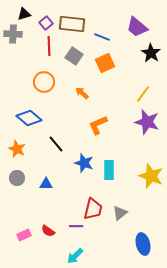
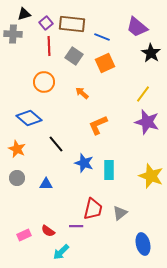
cyan arrow: moved 14 px left, 4 px up
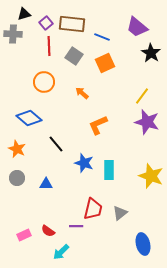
yellow line: moved 1 px left, 2 px down
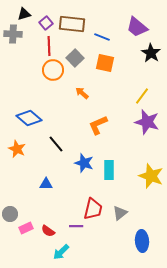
gray square: moved 1 px right, 2 px down; rotated 12 degrees clockwise
orange square: rotated 36 degrees clockwise
orange circle: moved 9 px right, 12 px up
gray circle: moved 7 px left, 36 px down
pink rectangle: moved 2 px right, 7 px up
blue ellipse: moved 1 px left, 3 px up; rotated 10 degrees clockwise
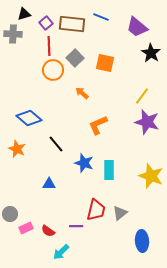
blue line: moved 1 px left, 20 px up
blue triangle: moved 3 px right
red trapezoid: moved 3 px right, 1 px down
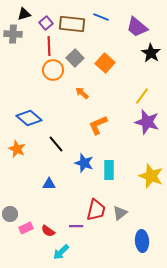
orange square: rotated 30 degrees clockwise
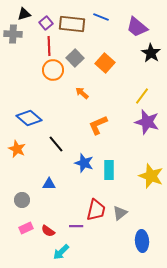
gray circle: moved 12 px right, 14 px up
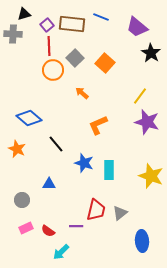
purple square: moved 1 px right, 2 px down
yellow line: moved 2 px left
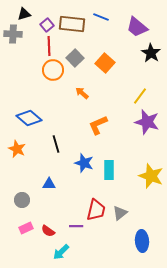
black line: rotated 24 degrees clockwise
